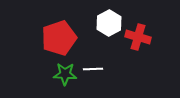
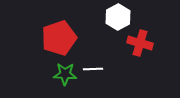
white hexagon: moved 9 px right, 6 px up
red cross: moved 2 px right, 6 px down
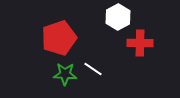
red cross: rotated 15 degrees counterclockwise
white line: rotated 36 degrees clockwise
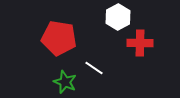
red pentagon: rotated 28 degrees clockwise
white line: moved 1 px right, 1 px up
green star: moved 8 px down; rotated 20 degrees clockwise
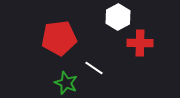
red pentagon: rotated 16 degrees counterclockwise
green star: moved 1 px right, 1 px down
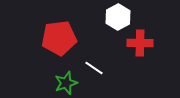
green star: rotated 30 degrees clockwise
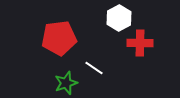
white hexagon: moved 1 px right, 1 px down
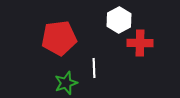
white hexagon: moved 2 px down
white line: rotated 54 degrees clockwise
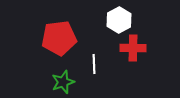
red cross: moved 7 px left, 5 px down
white line: moved 4 px up
green star: moved 3 px left, 1 px up
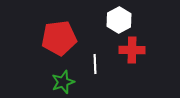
red cross: moved 1 px left, 2 px down
white line: moved 1 px right
